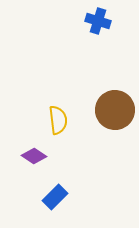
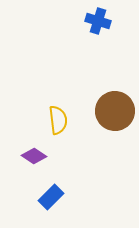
brown circle: moved 1 px down
blue rectangle: moved 4 px left
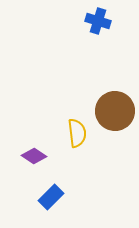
yellow semicircle: moved 19 px right, 13 px down
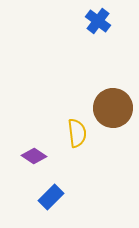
blue cross: rotated 20 degrees clockwise
brown circle: moved 2 px left, 3 px up
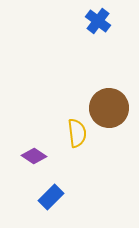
brown circle: moved 4 px left
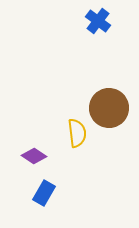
blue rectangle: moved 7 px left, 4 px up; rotated 15 degrees counterclockwise
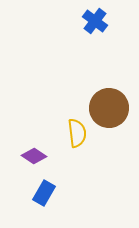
blue cross: moved 3 px left
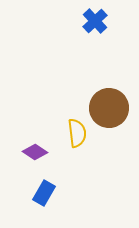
blue cross: rotated 10 degrees clockwise
purple diamond: moved 1 px right, 4 px up
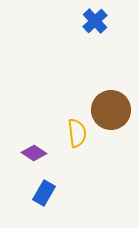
brown circle: moved 2 px right, 2 px down
purple diamond: moved 1 px left, 1 px down
